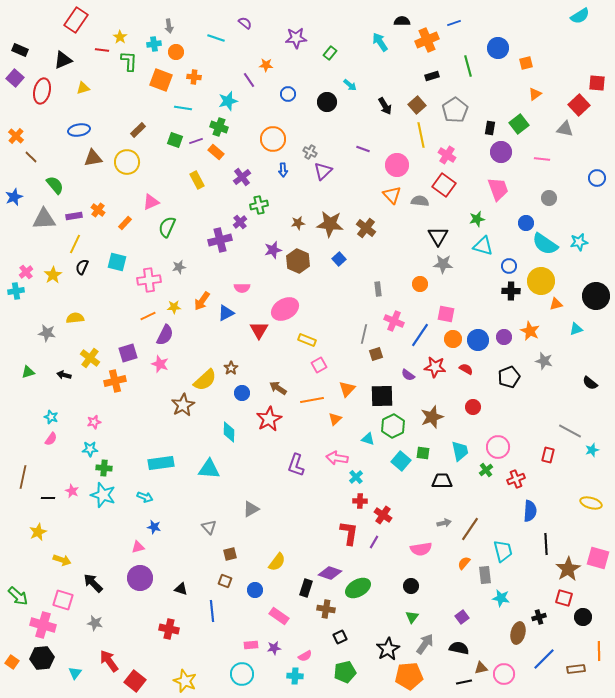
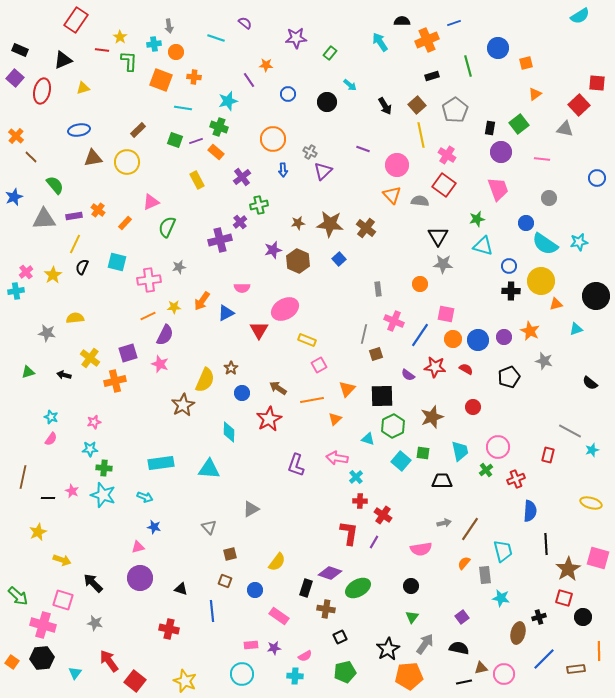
yellow semicircle at (205, 380): rotated 25 degrees counterclockwise
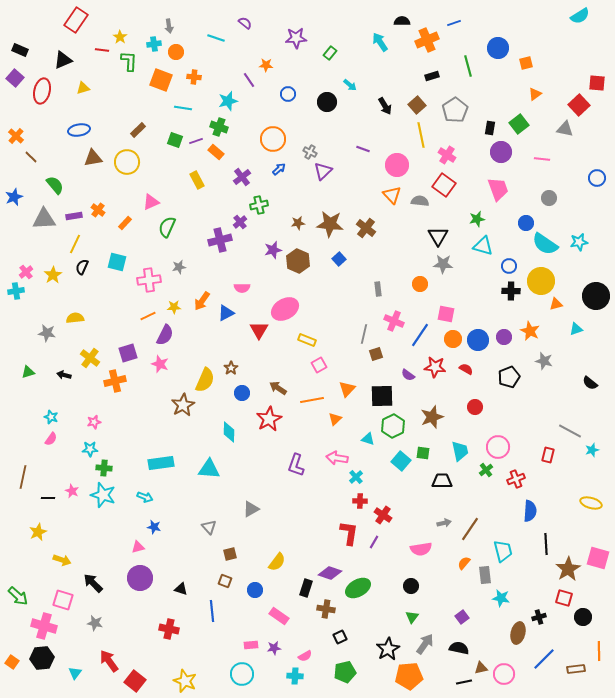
blue arrow at (283, 170): moved 4 px left, 1 px up; rotated 128 degrees counterclockwise
red circle at (473, 407): moved 2 px right
pink cross at (43, 625): moved 1 px right, 1 px down
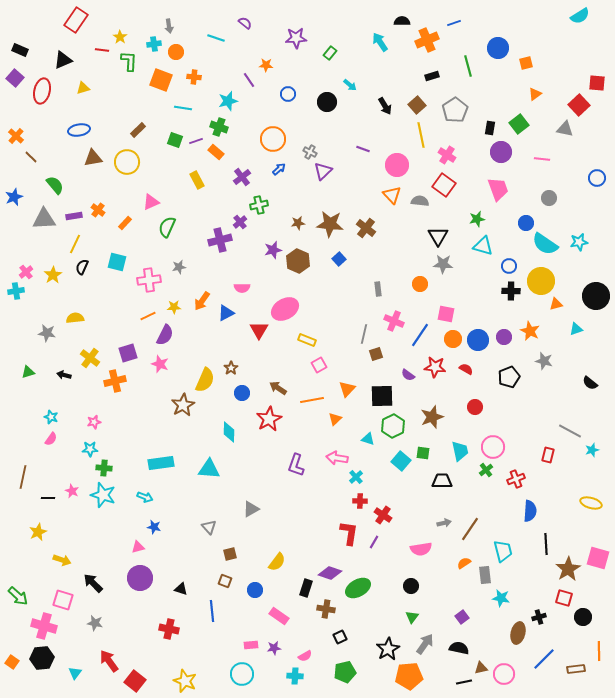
pink circle at (498, 447): moved 5 px left
orange semicircle at (464, 563): rotated 16 degrees clockwise
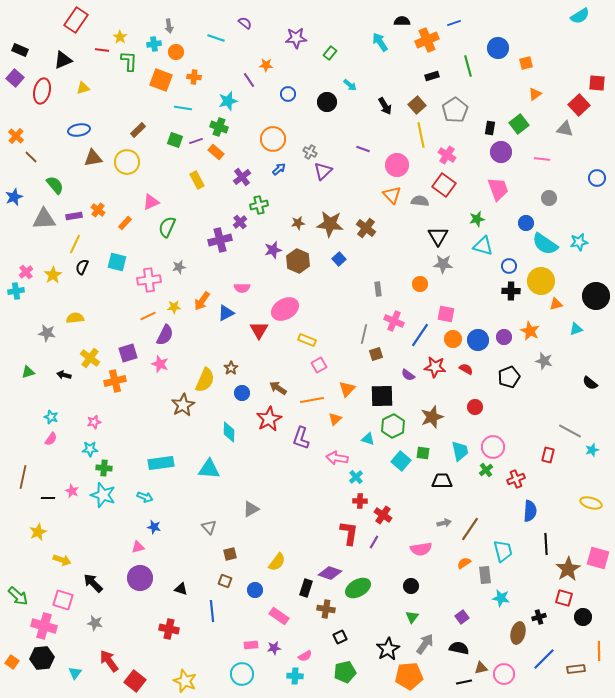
purple L-shape at (296, 465): moved 5 px right, 27 px up
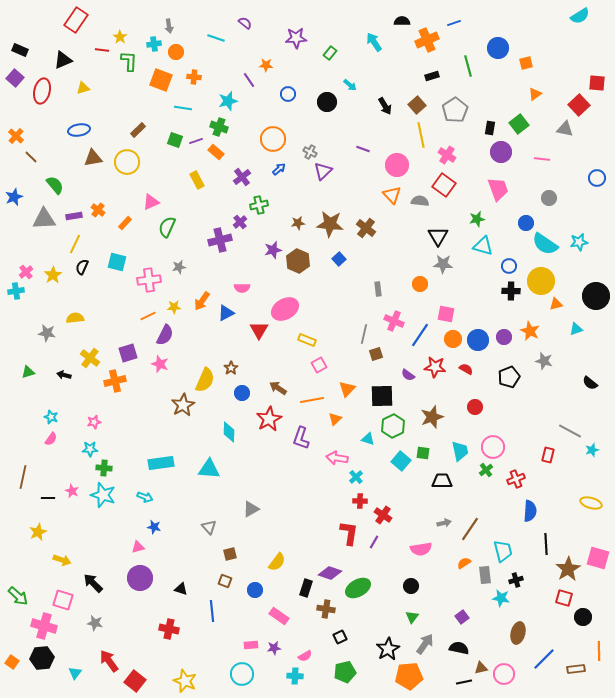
cyan arrow at (380, 42): moved 6 px left
black cross at (539, 617): moved 23 px left, 37 px up
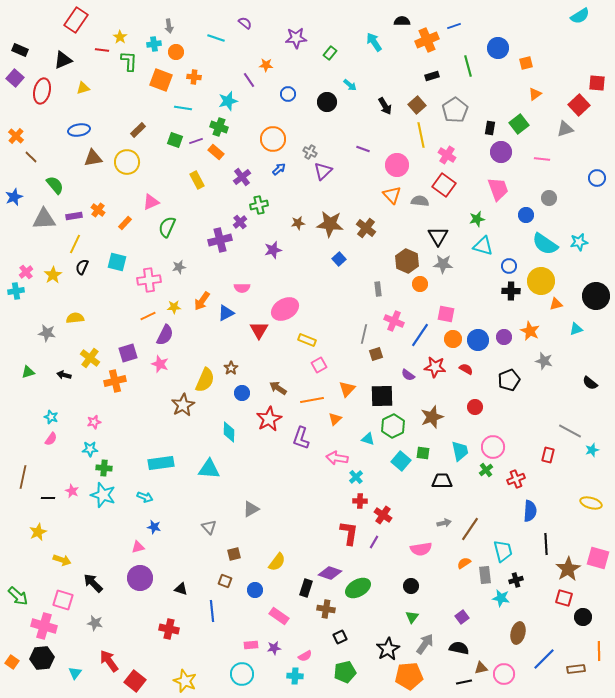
blue line at (454, 23): moved 3 px down
gray triangle at (565, 129): rotated 30 degrees counterclockwise
blue circle at (526, 223): moved 8 px up
brown hexagon at (298, 261): moved 109 px right
black pentagon at (509, 377): moved 3 px down
brown square at (230, 554): moved 4 px right
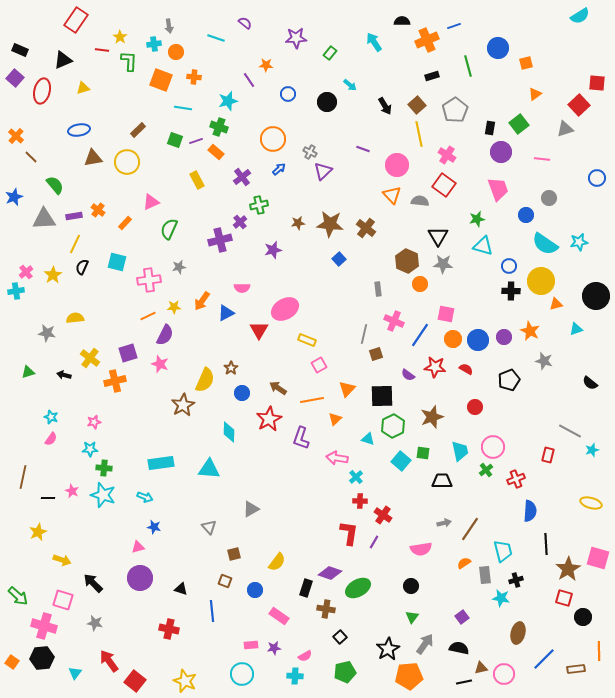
yellow line at (421, 135): moved 2 px left, 1 px up
green semicircle at (167, 227): moved 2 px right, 2 px down
black square at (340, 637): rotated 16 degrees counterclockwise
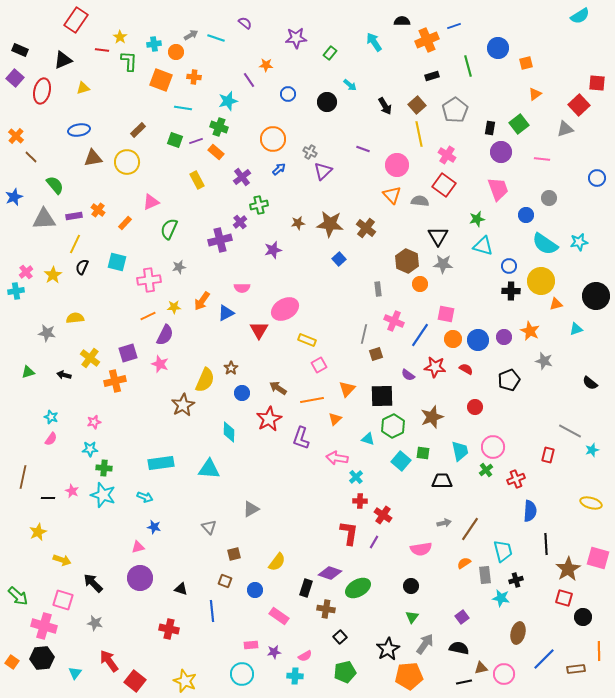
gray arrow at (169, 26): moved 22 px right, 9 px down; rotated 112 degrees counterclockwise
purple star at (274, 648): moved 4 px down
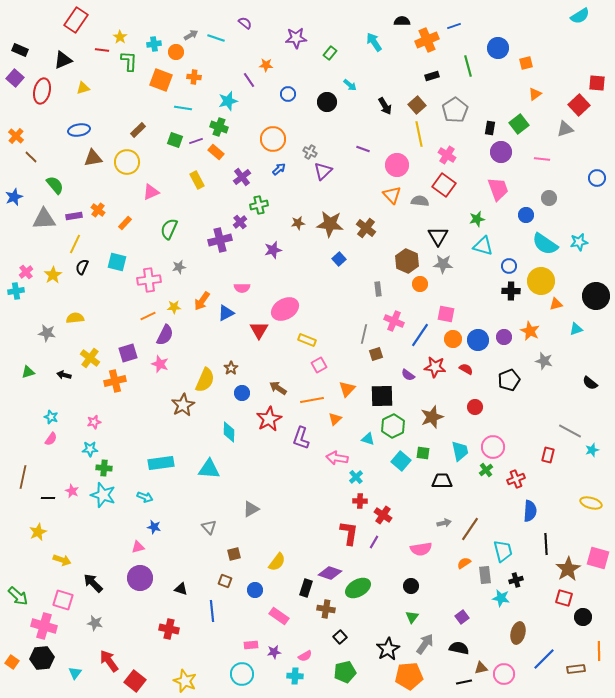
pink triangle at (151, 202): moved 10 px up
